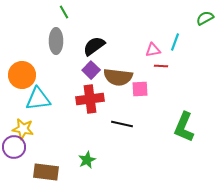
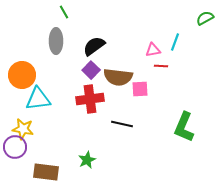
purple circle: moved 1 px right
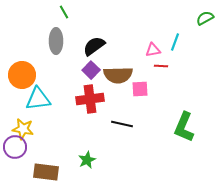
brown semicircle: moved 2 px up; rotated 8 degrees counterclockwise
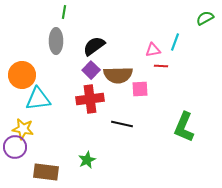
green line: rotated 40 degrees clockwise
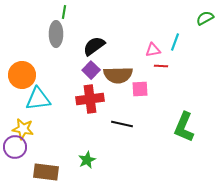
gray ellipse: moved 7 px up
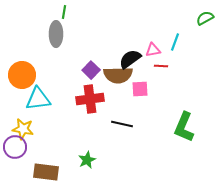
black semicircle: moved 36 px right, 13 px down
